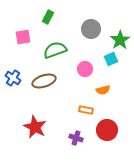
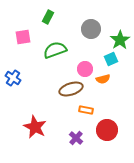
brown ellipse: moved 27 px right, 8 px down
orange semicircle: moved 11 px up
purple cross: rotated 24 degrees clockwise
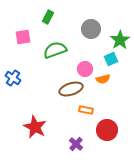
purple cross: moved 6 px down
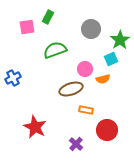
pink square: moved 4 px right, 10 px up
blue cross: rotated 28 degrees clockwise
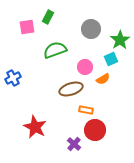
pink circle: moved 2 px up
orange semicircle: rotated 16 degrees counterclockwise
red circle: moved 12 px left
purple cross: moved 2 px left
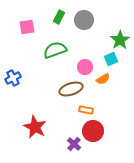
green rectangle: moved 11 px right
gray circle: moved 7 px left, 9 px up
red circle: moved 2 px left, 1 px down
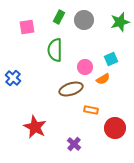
green star: moved 18 px up; rotated 18 degrees clockwise
green semicircle: rotated 70 degrees counterclockwise
blue cross: rotated 21 degrees counterclockwise
orange rectangle: moved 5 px right
red circle: moved 22 px right, 3 px up
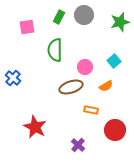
gray circle: moved 5 px up
cyan square: moved 3 px right, 2 px down; rotated 16 degrees counterclockwise
orange semicircle: moved 3 px right, 7 px down
brown ellipse: moved 2 px up
red circle: moved 2 px down
purple cross: moved 4 px right, 1 px down
